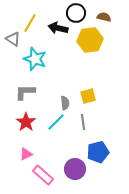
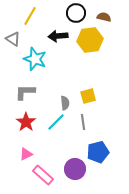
yellow line: moved 7 px up
black arrow: moved 8 px down; rotated 18 degrees counterclockwise
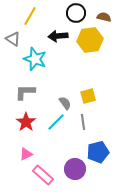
gray semicircle: rotated 32 degrees counterclockwise
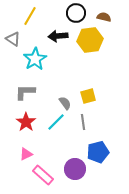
cyan star: rotated 20 degrees clockwise
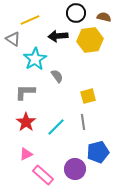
yellow line: moved 4 px down; rotated 36 degrees clockwise
gray semicircle: moved 8 px left, 27 px up
cyan line: moved 5 px down
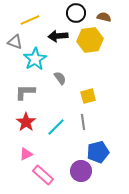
gray triangle: moved 2 px right, 3 px down; rotated 14 degrees counterclockwise
gray semicircle: moved 3 px right, 2 px down
purple circle: moved 6 px right, 2 px down
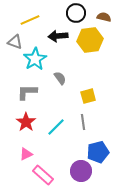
gray L-shape: moved 2 px right
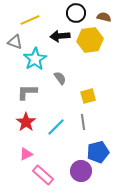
black arrow: moved 2 px right
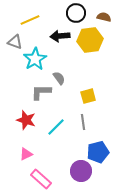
gray semicircle: moved 1 px left
gray L-shape: moved 14 px right
red star: moved 2 px up; rotated 18 degrees counterclockwise
pink rectangle: moved 2 px left, 4 px down
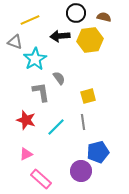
gray L-shape: rotated 80 degrees clockwise
